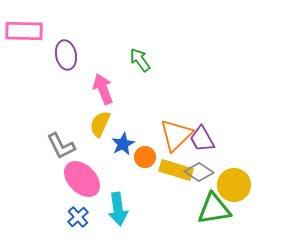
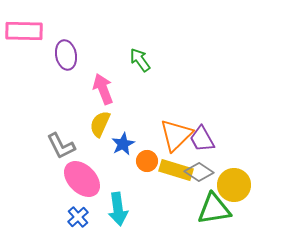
orange circle: moved 2 px right, 4 px down
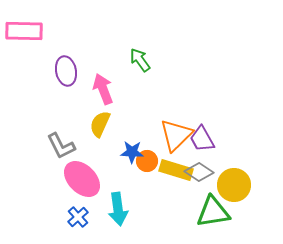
purple ellipse: moved 16 px down
blue star: moved 9 px right, 8 px down; rotated 30 degrees clockwise
green triangle: moved 1 px left, 3 px down
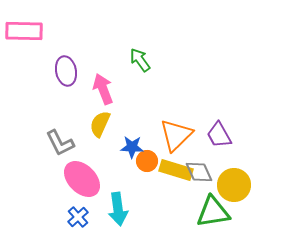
purple trapezoid: moved 17 px right, 4 px up
gray L-shape: moved 1 px left, 3 px up
blue star: moved 5 px up
gray diamond: rotated 32 degrees clockwise
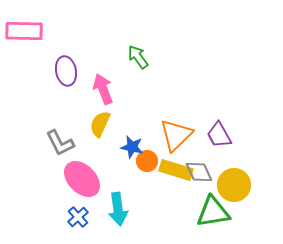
green arrow: moved 2 px left, 3 px up
blue star: rotated 10 degrees clockwise
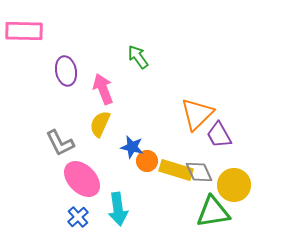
orange triangle: moved 21 px right, 21 px up
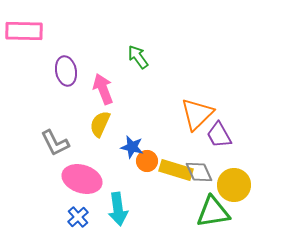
gray L-shape: moved 5 px left
pink ellipse: rotated 27 degrees counterclockwise
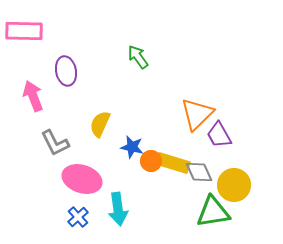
pink arrow: moved 70 px left, 7 px down
orange circle: moved 4 px right
yellow rectangle: moved 3 px left, 7 px up
